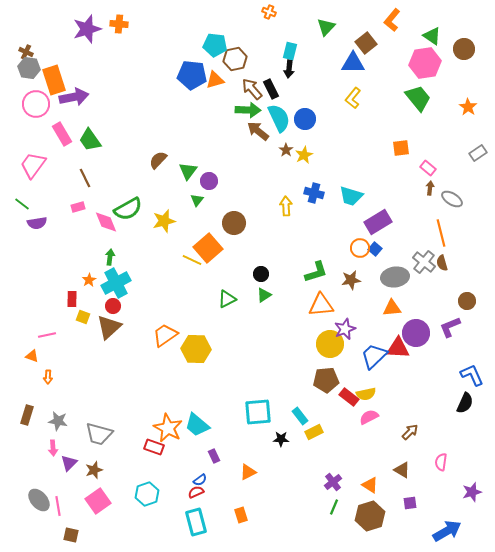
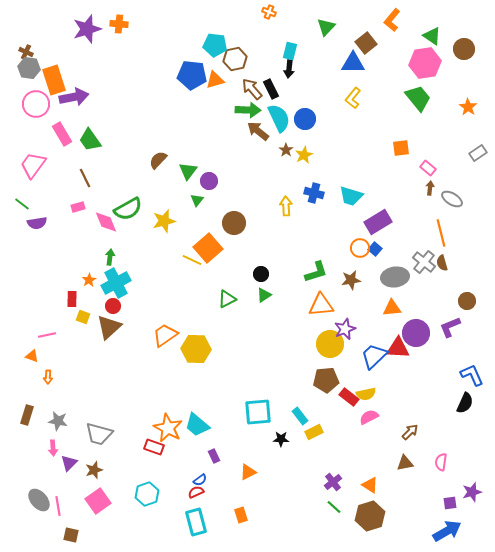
brown triangle at (402, 470): moved 3 px right, 7 px up; rotated 42 degrees counterclockwise
purple square at (410, 503): moved 40 px right
green line at (334, 507): rotated 70 degrees counterclockwise
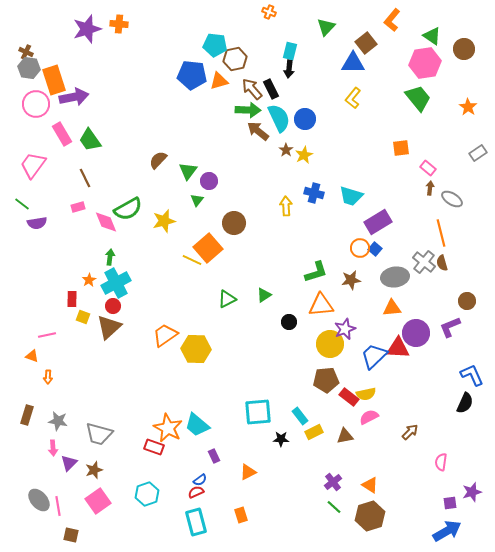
orange triangle at (215, 80): moved 4 px right, 1 px down
black circle at (261, 274): moved 28 px right, 48 px down
brown triangle at (405, 463): moved 60 px left, 27 px up
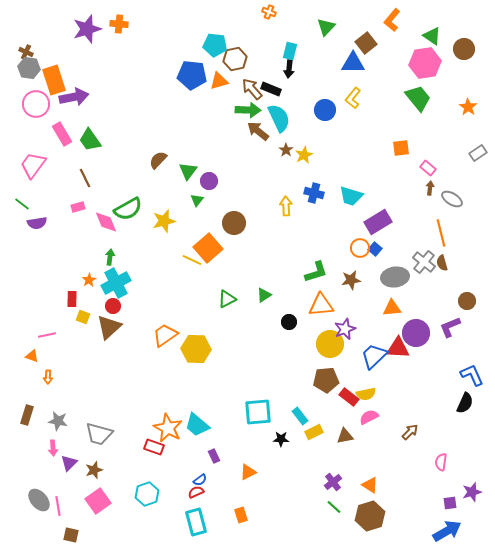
black rectangle at (271, 89): rotated 42 degrees counterclockwise
blue circle at (305, 119): moved 20 px right, 9 px up
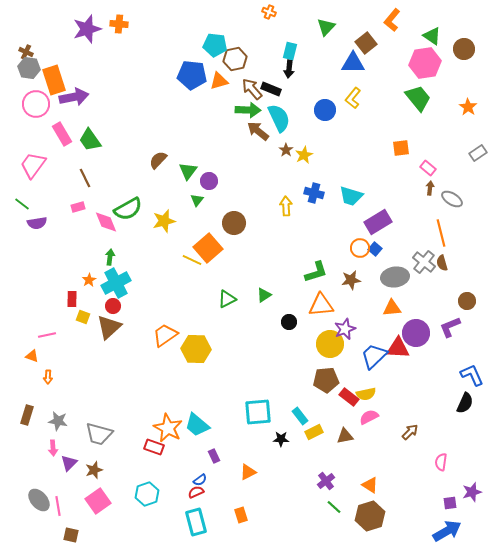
purple cross at (333, 482): moved 7 px left, 1 px up
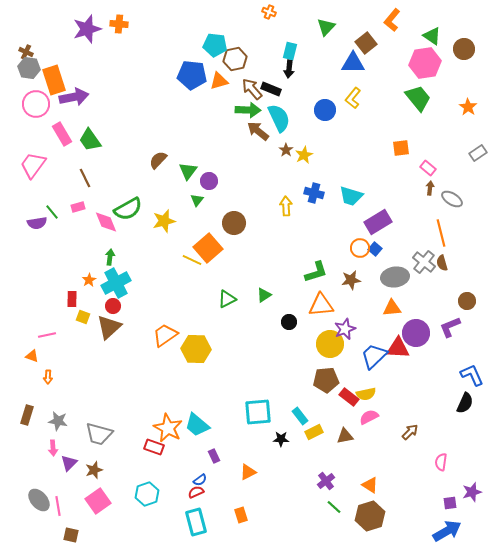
green line at (22, 204): moved 30 px right, 8 px down; rotated 14 degrees clockwise
